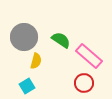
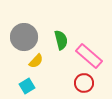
green semicircle: rotated 42 degrees clockwise
yellow semicircle: rotated 28 degrees clockwise
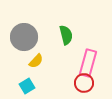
green semicircle: moved 5 px right, 5 px up
pink rectangle: moved 1 px left, 7 px down; rotated 64 degrees clockwise
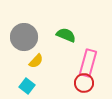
green semicircle: rotated 54 degrees counterclockwise
cyan square: rotated 21 degrees counterclockwise
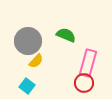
gray circle: moved 4 px right, 4 px down
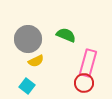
gray circle: moved 2 px up
yellow semicircle: rotated 21 degrees clockwise
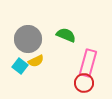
cyan square: moved 7 px left, 20 px up
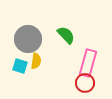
green semicircle: rotated 24 degrees clockwise
yellow semicircle: rotated 56 degrees counterclockwise
cyan square: rotated 21 degrees counterclockwise
red circle: moved 1 px right
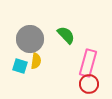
gray circle: moved 2 px right
red circle: moved 4 px right, 1 px down
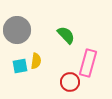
gray circle: moved 13 px left, 9 px up
cyan square: rotated 28 degrees counterclockwise
red circle: moved 19 px left, 2 px up
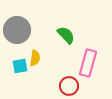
yellow semicircle: moved 1 px left, 3 px up
red circle: moved 1 px left, 4 px down
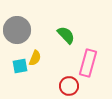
yellow semicircle: rotated 14 degrees clockwise
